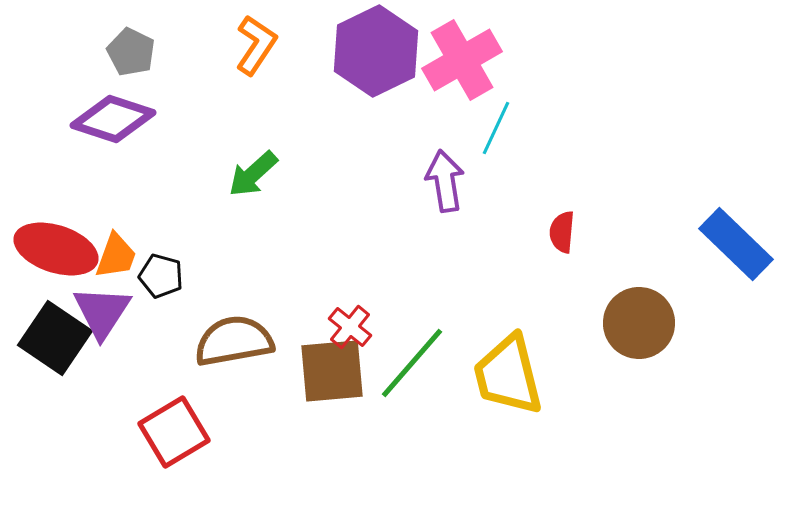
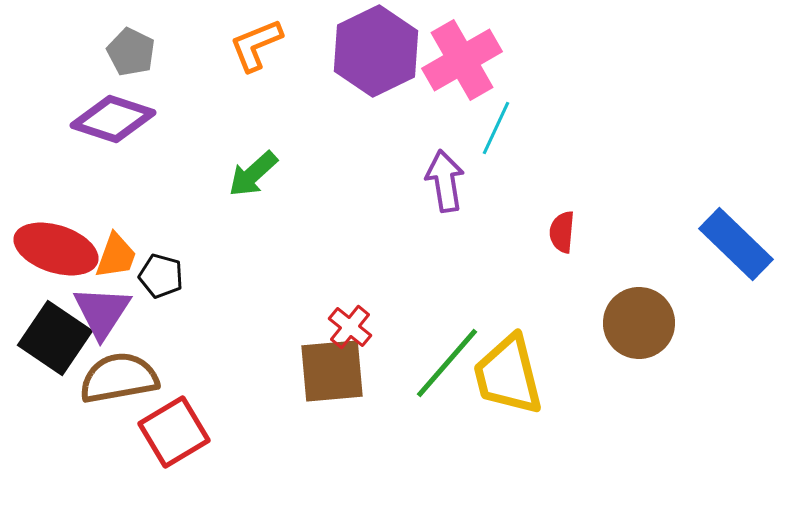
orange L-shape: rotated 146 degrees counterclockwise
brown semicircle: moved 115 px left, 37 px down
green line: moved 35 px right
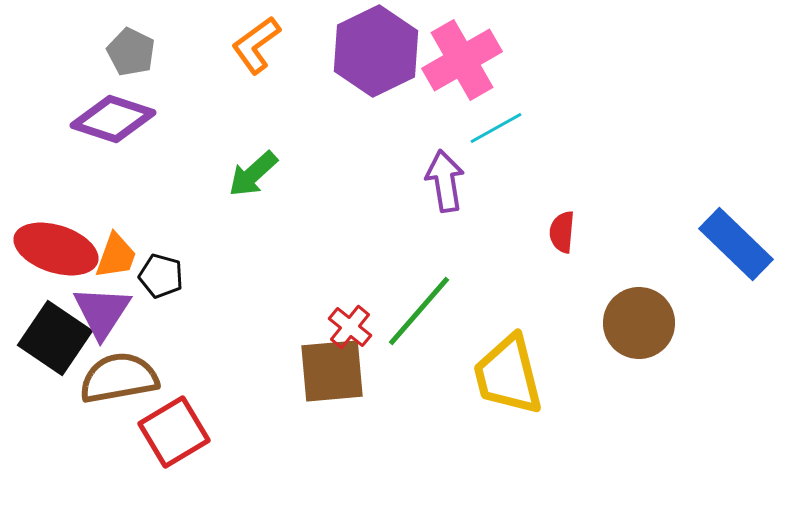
orange L-shape: rotated 14 degrees counterclockwise
cyan line: rotated 36 degrees clockwise
green line: moved 28 px left, 52 px up
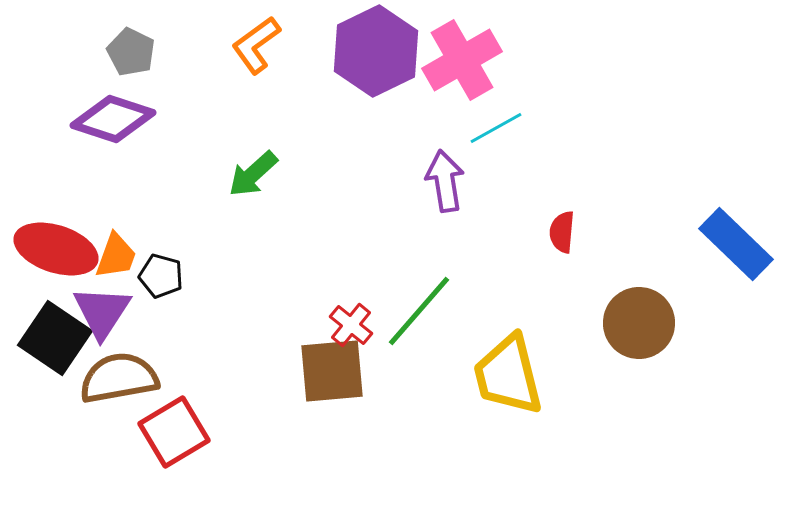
red cross: moved 1 px right, 2 px up
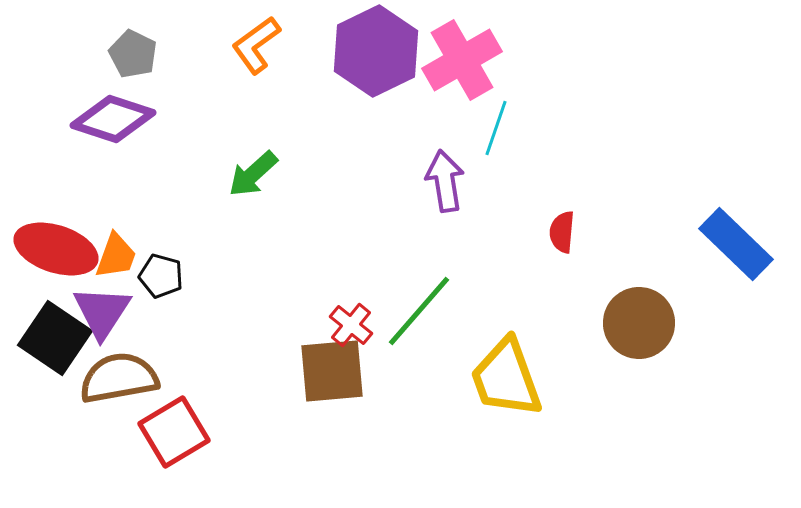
gray pentagon: moved 2 px right, 2 px down
cyan line: rotated 42 degrees counterclockwise
yellow trapezoid: moved 2 px left, 3 px down; rotated 6 degrees counterclockwise
